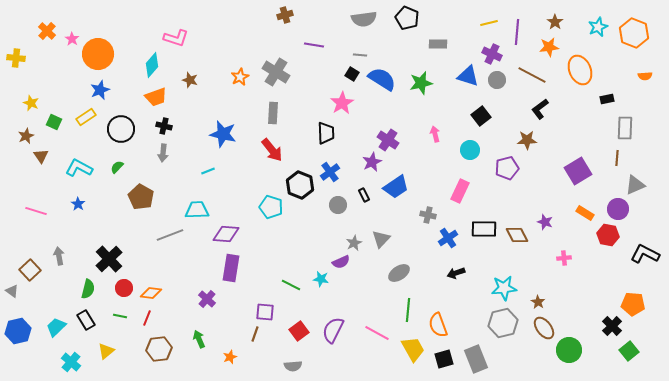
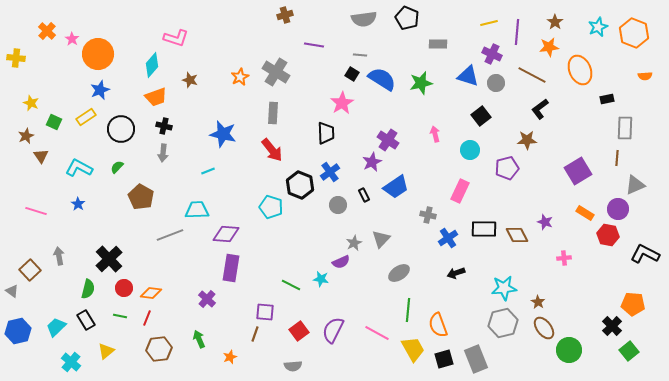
gray circle at (497, 80): moved 1 px left, 3 px down
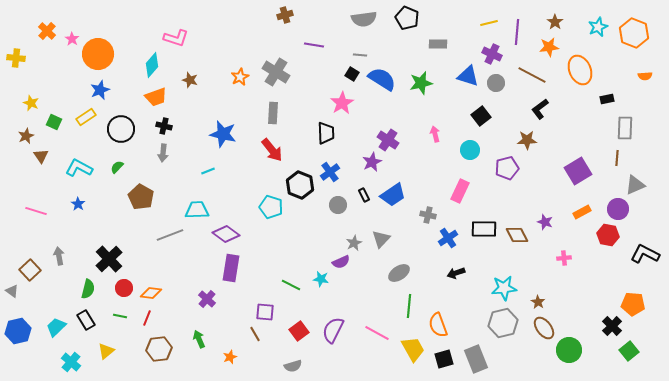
blue trapezoid at (396, 187): moved 3 px left, 8 px down
orange rectangle at (585, 213): moved 3 px left, 1 px up; rotated 60 degrees counterclockwise
purple diamond at (226, 234): rotated 32 degrees clockwise
green line at (408, 310): moved 1 px right, 4 px up
brown line at (255, 334): rotated 49 degrees counterclockwise
gray semicircle at (293, 366): rotated 12 degrees counterclockwise
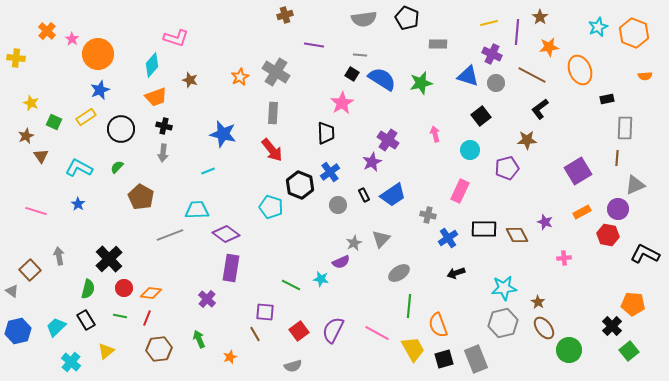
brown star at (555, 22): moved 15 px left, 5 px up
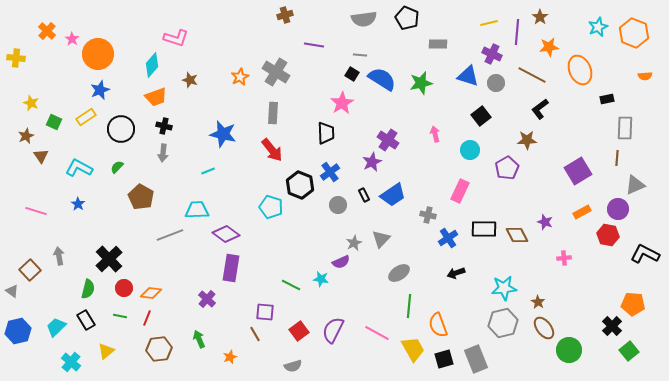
purple pentagon at (507, 168): rotated 15 degrees counterclockwise
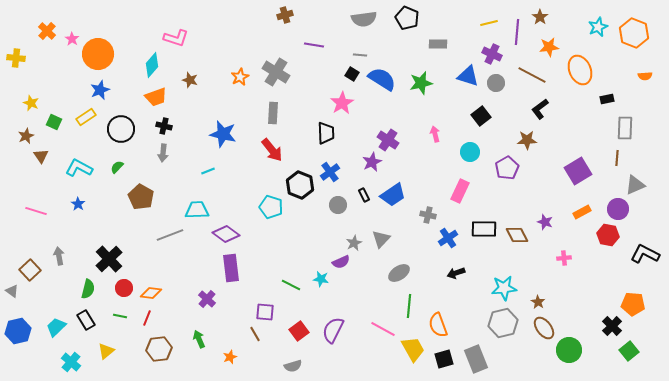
cyan circle at (470, 150): moved 2 px down
purple rectangle at (231, 268): rotated 16 degrees counterclockwise
pink line at (377, 333): moved 6 px right, 4 px up
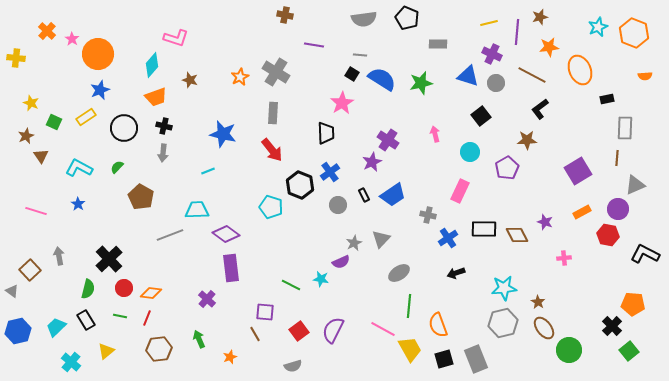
brown cross at (285, 15): rotated 28 degrees clockwise
brown star at (540, 17): rotated 21 degrees clockwise
black circle at (121, 129): moved 3 px right, 1 px up
yellow trapezoid at (413, 349): moved 3 px left
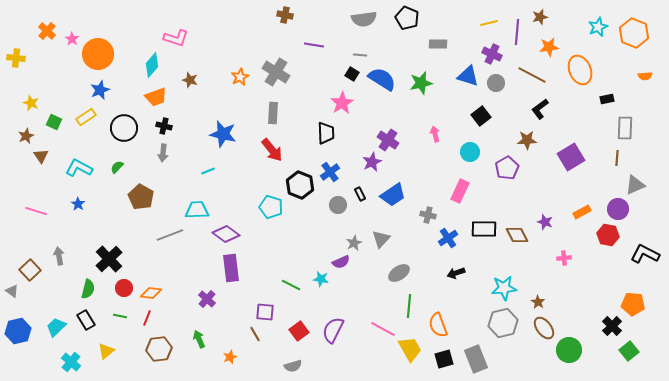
purple square at (578, 171): moved 7 px left, 14 px up
black rectangle at (364, 195): moved 4 px left, 1 px up
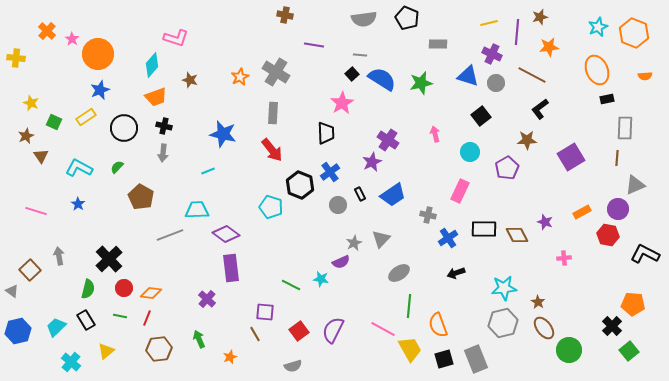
orange ellipse at (580, 70): moved 17 px right
black square at (352, 74): rotated 16 degrees clockwise
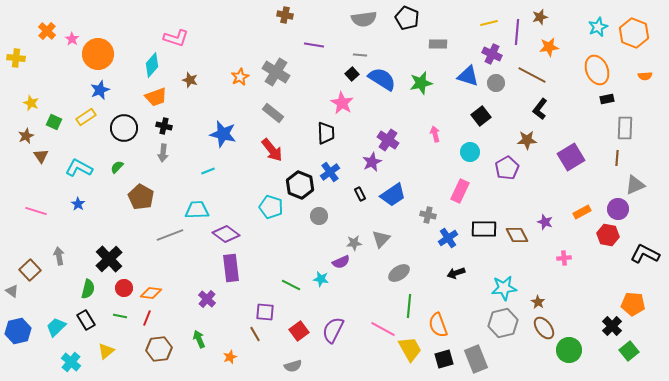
pink star at (342, 103): rotated 10 degrees counterclockwise
black L-shape at (540, 109): rotated 15 degrees counterclockwise
gray rectangle at (273, 113): rotated 55 degrees counterclockwise
gray circle at (338, 205): moved 19 px left, 11 px down
gray star at (354, 243): rotated 21 degrees clockwise
